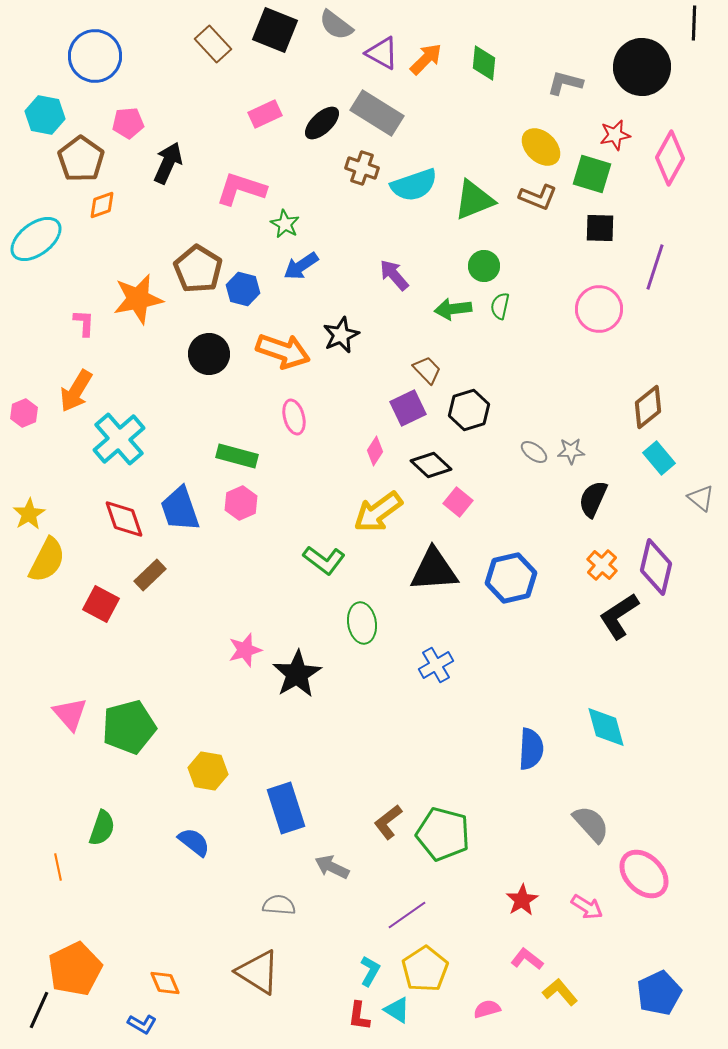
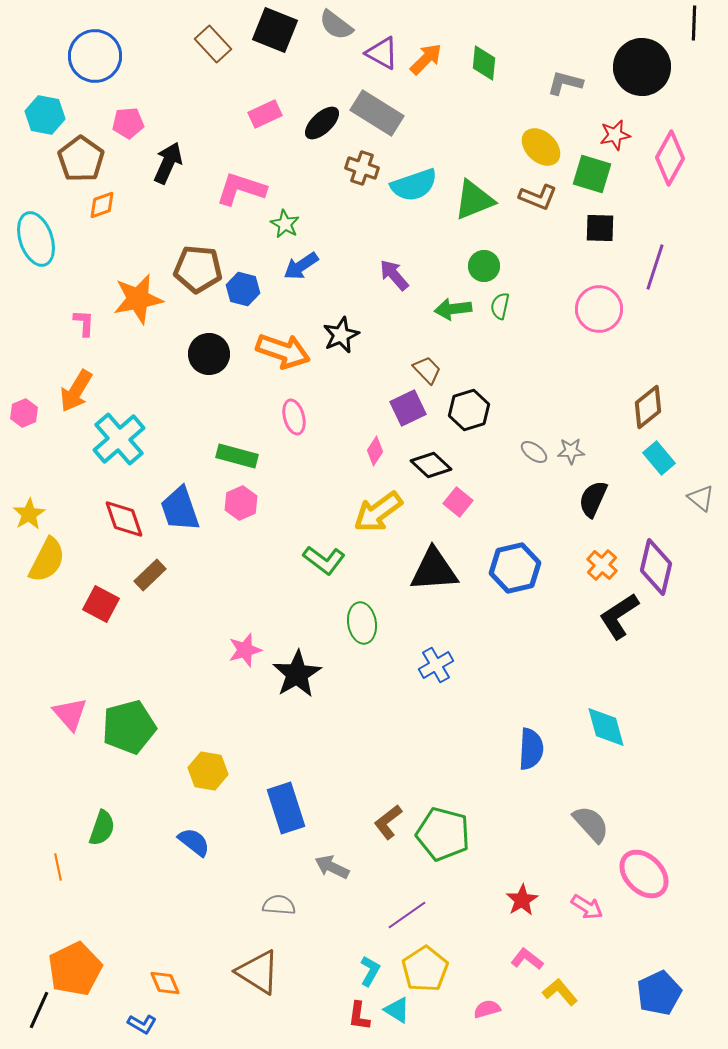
cyan ellipse at (36, 239): rotated 72 degrees counterclockwise
brown pentagon at (198, 269): rotated 27 degrees counterclockwise
blue hexagon at (511, 578): moved 4 px right, 10 px up
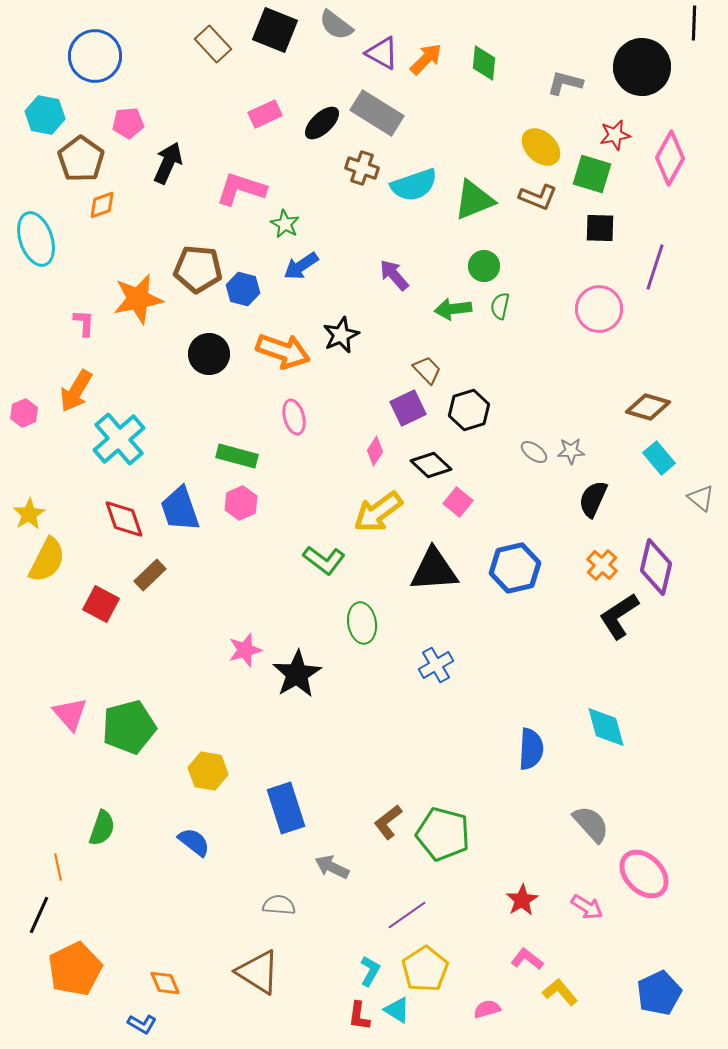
brown diamond at (648, 407): rotated 54 degrees clockwise
black line at (39, 1010): moved 95 px up
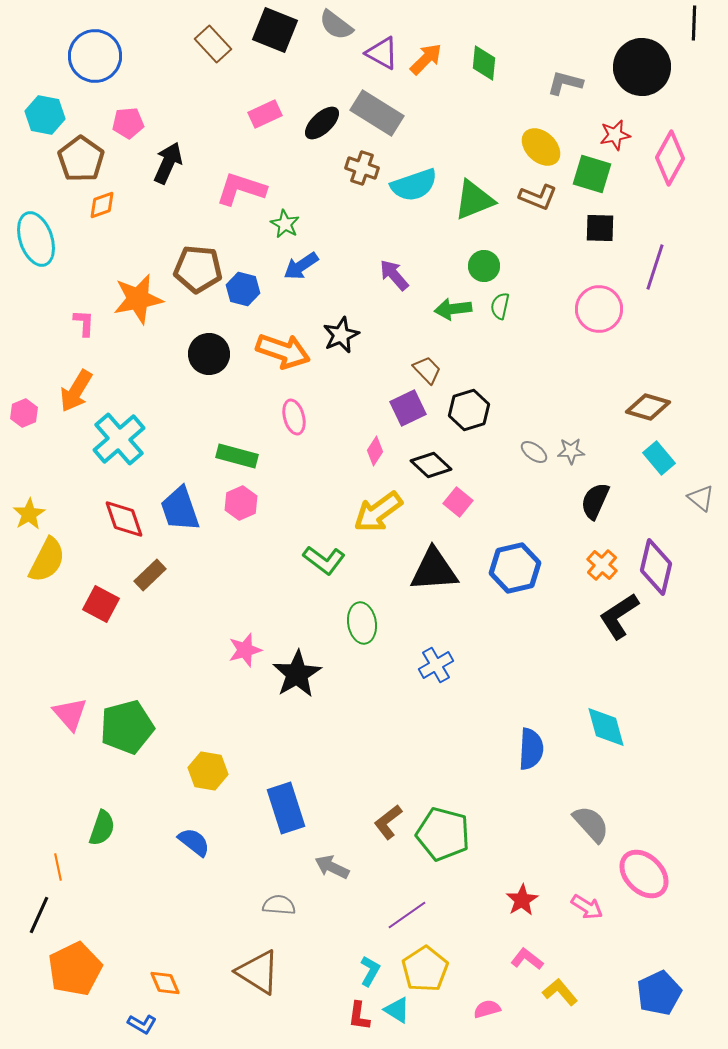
black semicircle at (593, 499): moved 2 px right, 2 px down
green pentagon at (129, 727): moved 2 px left
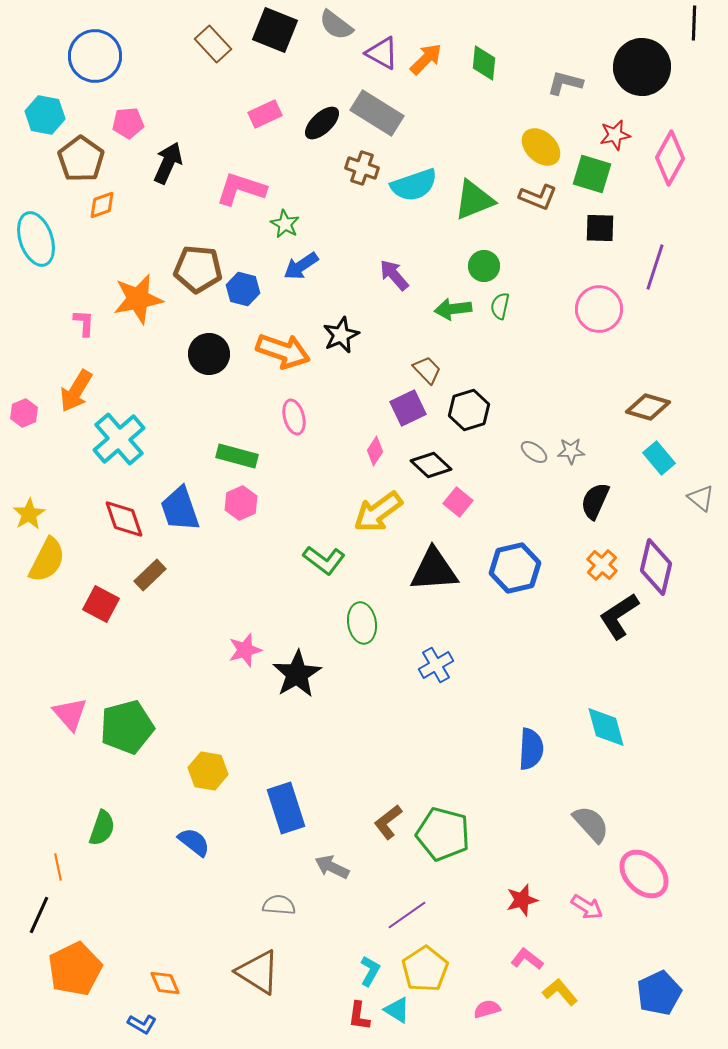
red star at (522, 900): rotated 16 degrees clockwise
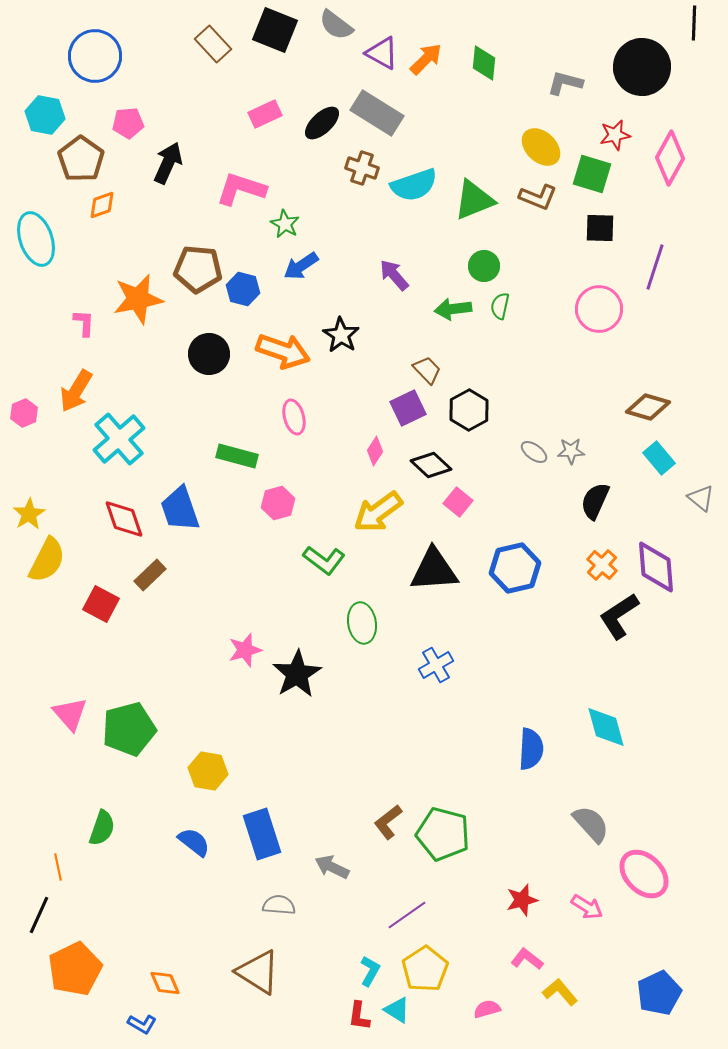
black star at (341, 335): rotated 15 degrees counterclockwise
black hexagon at (469, 410): rotated 12 degrees counterclockwise
pink hexagon at (241, 503): moved 37 px right; rotated 8 degrees clockwise
purple diamond at (656, 567): rotated 18 degrees counterclockwise
green pentagon at (127, 727): moved 2 px right, 2 px down
blue rectangle at (286, 808): moved 24 px left, 26 px down
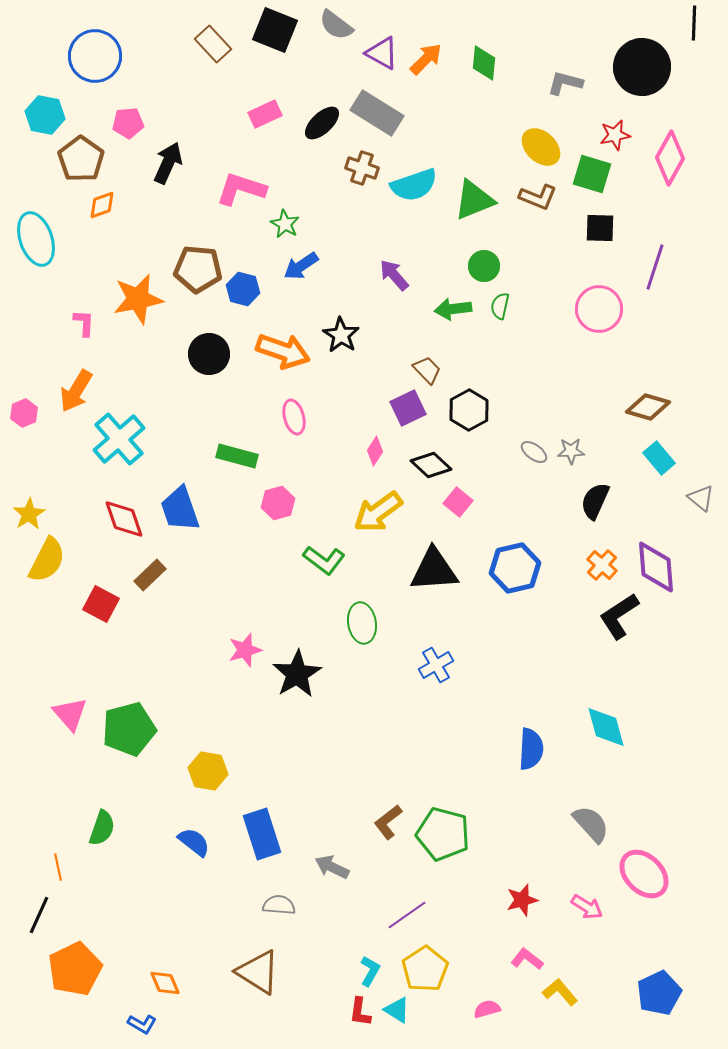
red L-shape at (359, 1016): moved 1 px right, 4 px up
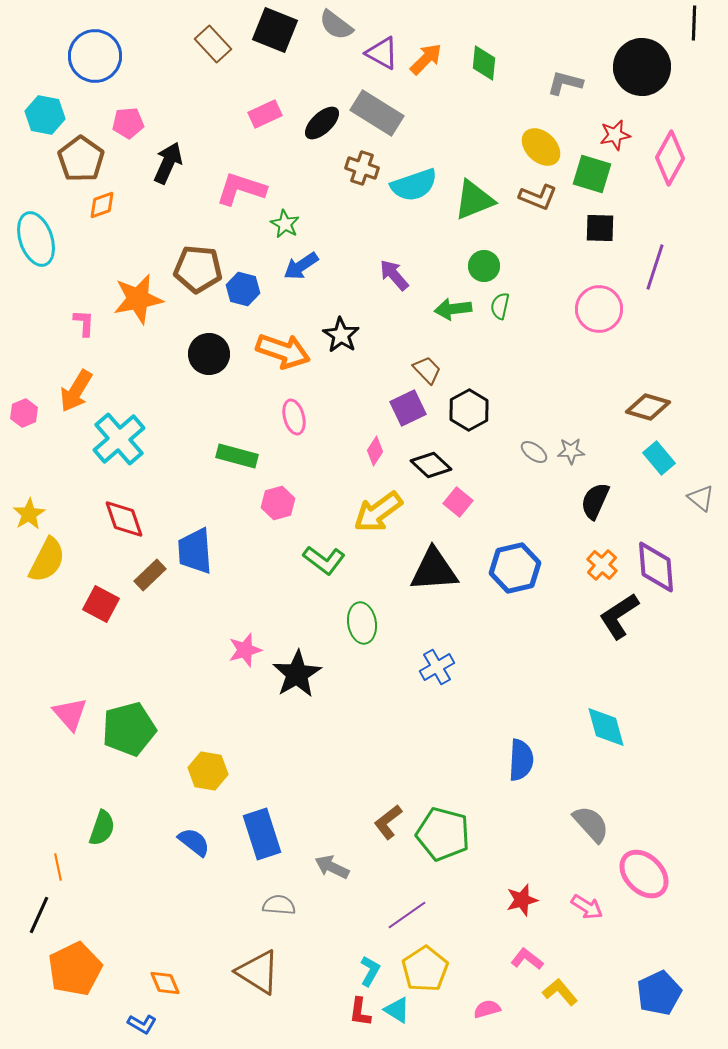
blue trapezoid at (180, 509): moved 15 px right, 42 px down; rotated 15 degrees clockwise
blue cross at (436, 665): moved 1 px right, 2 px down
blue semicircle at (531, 749): moved 10 px left, 11 px down
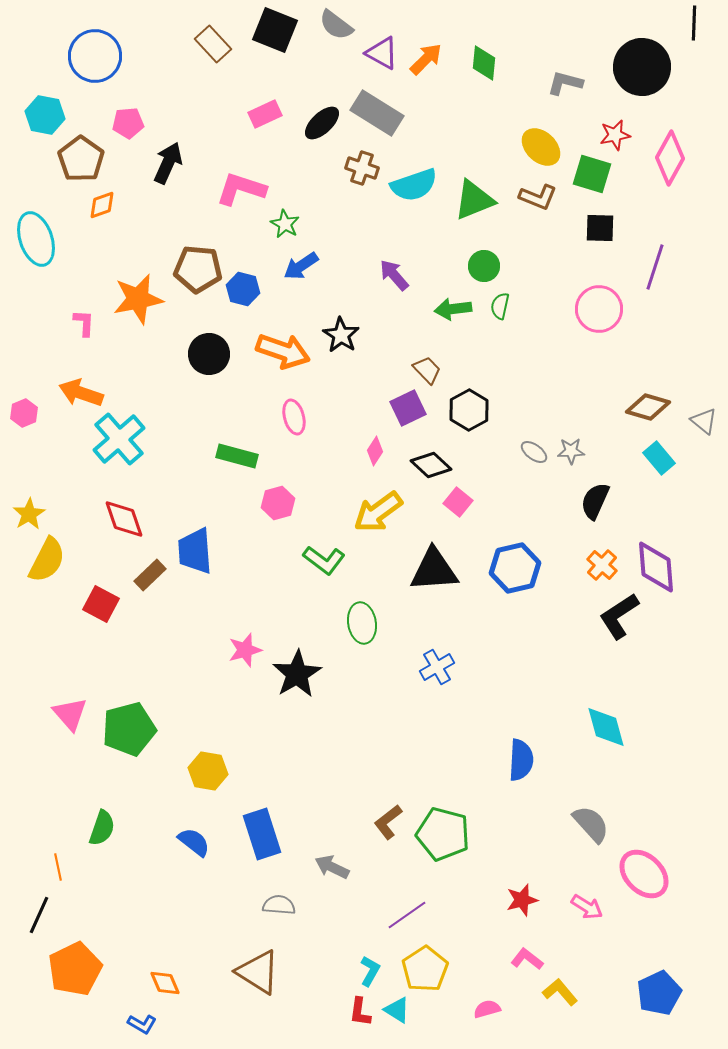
orange arrow at (76, 391): moved 5 px right, 2 px down; rotated 78 degrees clockwise
gray triangle at (701, 498): moved 3 px right, 77 px up
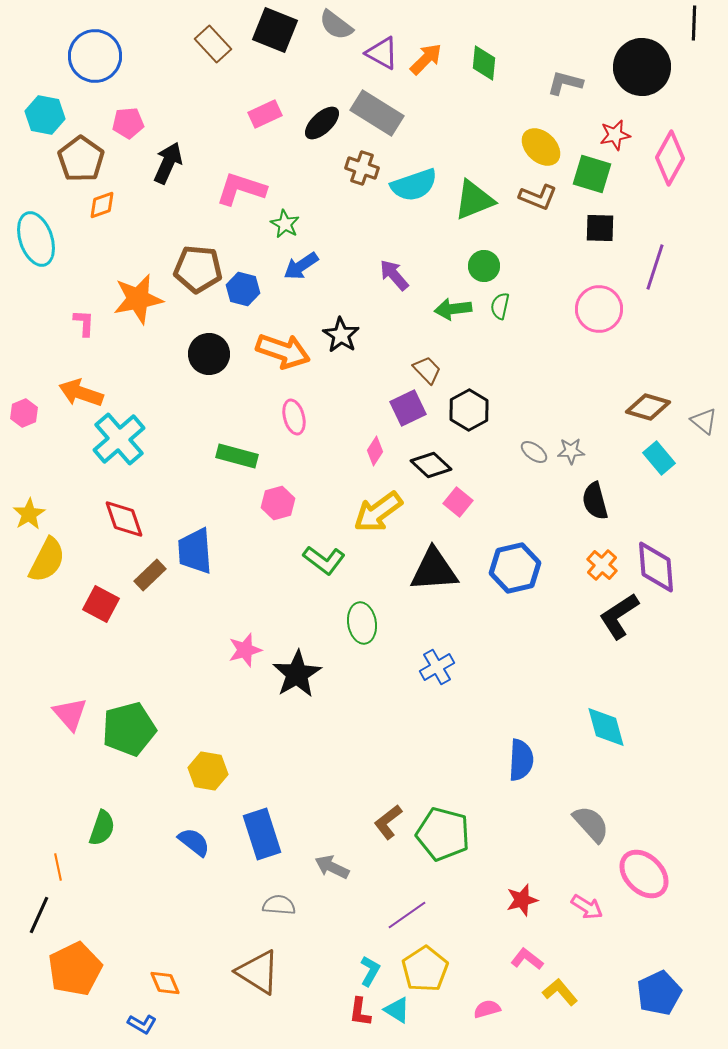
black semicircle at (595, 501): rotated 39 degrees counterclockwise
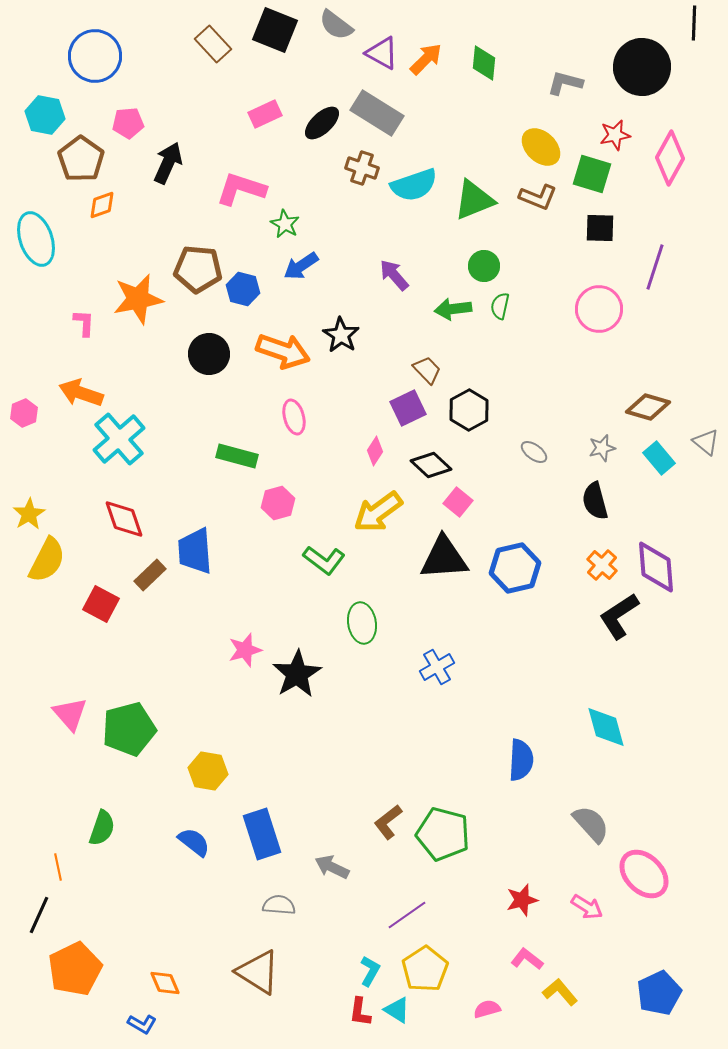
gray triangle at (704, 421): moved 2 px right, 21 px down
gray star at (571, 451): moved 31 px right, 3 px up; rotated 12 degrees counterclockwise
black triangle at (434, 570): moved 10 px right, 12 px up
